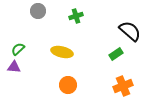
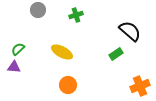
gray circle: moved 1 px up
green cross: moved 1 px up
yellow ellipse: rotated 15 degrees clockwise
orange cross: moved 17 px right
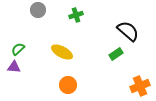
black semicircle: moved 2 px left
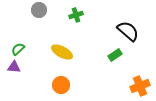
gray circle: moved 1 px right
green rectangle: moved 1 px left, 1 px down
orange circle: moved 7 px left
